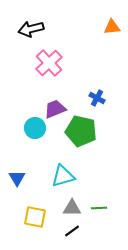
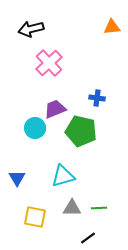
blue cross: rotated 21 degrees counterclockwise
black line: moved 16 px right, 7 px down
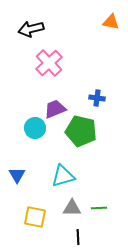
orange triangle: moved 1 px left, 5 px up; rotated 18 degrees clockwise
blue triangle: moved 3 px up
black line: moved 10 px left, 1 px up; rotated 56 degrees counterclockwise
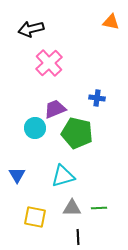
green pentagon: moved 4 px left, 2 px down
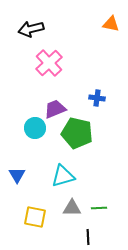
orange triangle: moved 2 px down
black line: moved 10 px right
